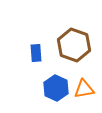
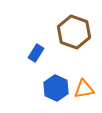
brown hexagon: moved 13 px up
blue rectangle: rotated 36 degrees clockwise
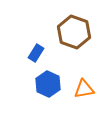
blue hexagon: moved 8 px left, 4 px up
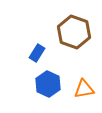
blue rectangle: moved 1 px right
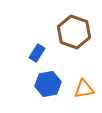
blue hexagon: rotated 25 degrees clockwise
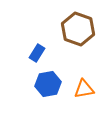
brown hexagon: moved 4 px right, 3 px up
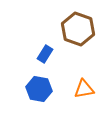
blue rectangle: moved 8 px right, 1 px down
blue hexagon: moved 9 px left, 5 px down; rotated 20 degrees clockwise
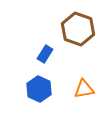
blue hexagon: rotated 15 degrees clockwise
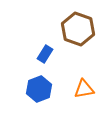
blue hexagon: rotated 15 degrees clockwise
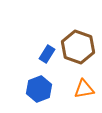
brown hexagon: moved 18 px down
blue rectangle: moved 2 px right
